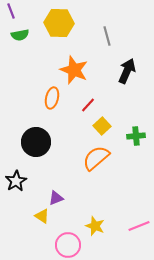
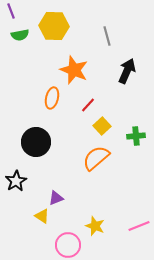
yellow hexagon: moved 5 px left, 3 px down
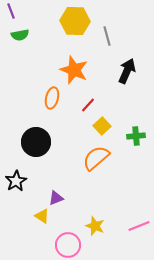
yellow hexagon: moved 21 px right, 5 px up
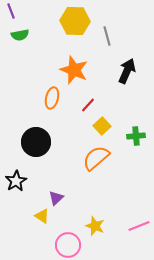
purple triangle: rotated 21 degrees counterclockwise
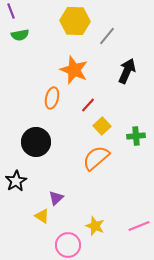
gray line: rotated 54 degrees clockwise
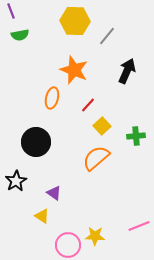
purple triangle: moved 2 px left, 5 px up; rotated 42 degrees counterclockwise
yellow star: moved 10 px down; rotated 18 degrees counterclockwise
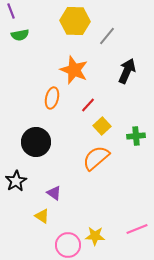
pink line: moved 2 px left, 3 px down
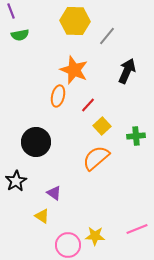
orange ellipse: moved 6 px right, 2 px up
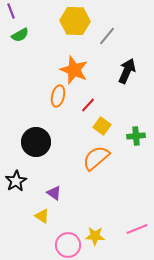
green semicircle: rotated 18 degrees counterclockwise
yellow square: rotated 12 degrees counterclockwise
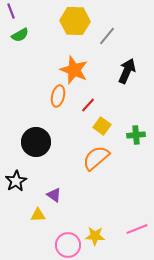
green cross: moved 1 px up
purple triangle: moved 2 px down
yellow triangle: moved 4 px left, 1 px up; rotated 35 degrees counterclockwise
